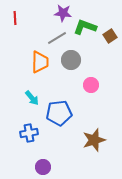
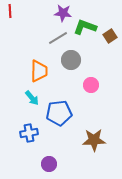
red line: moved 5 px left, 7 px up
gray line: moved 1 px right
orange trapezoid: moved 1 px left, 9 px down
brown star: rotated 15 degrees clockwise
purple circle: moved 6 px right, 3 px up
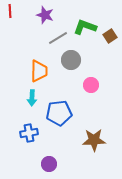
purple star: moved 18 px left, 2 px down; rotated 12 degrees clockwise
cyan arrow: rotated 42 degrees clockwise
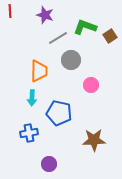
blue pentagon: rotated 20 degrees clockwise
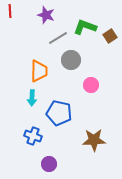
purple star: moved 1 px right
blue cross: moved 4 px right, 3 px down; rotated 30 degrees clockwise
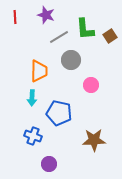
red line: moved 5 px right, 6 px down
green L-shape: moved 2 px down; rotated 115 degrees counterclockwise
gray line: moved 1 px right, 1 px up
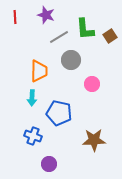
pink circle: moved 1 px right, 1 px up
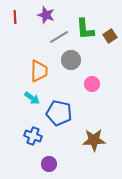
cyan arrow: rotated 56 degrees counterclockwise
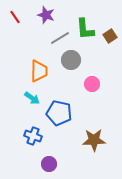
red line: rotated 32 degrees counterclockwise
gray line: moved 1 px right, 1 px down
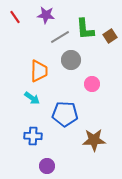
purple star: rotated 12 degrees counterclockwise
gray line: moved 1 px up
blue pentagon: moved 6 px right, 1 px down; rotated 10 degrees counterclockwise
blue cross: rotated 18 degrees counterclockwise
purple circle: moved 2 px left, 2 px down
